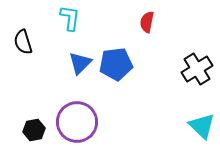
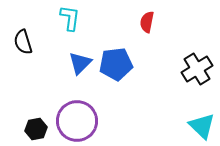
purple circle: moved 1 px up
black hexagon: moved 2 px right, 1 px up
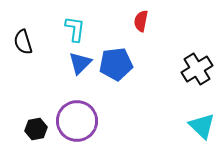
cyan L-shape: moved 5 px right, 11 px down
red semicircle: moved 6 px left, 1 px up
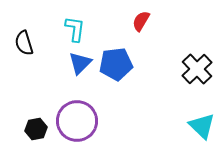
red semicircle: rotated 20 degrees clockwise
black semicircle: moved 1 px right, 1 px down
black cross: rotated 12 degrees counterclockwise
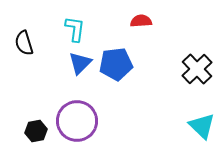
red semicircle: rotated 55 degrees clockwise
black hexagon: moved 2 px down
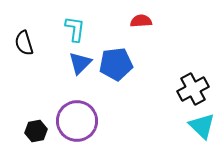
black cross: moved 4 px left, 20 px down; rotated 16 degrees clockwise
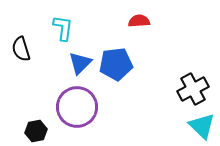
red semicircle: moved 2 px left
cyan L-shape: moved 12 px left, 1 px up
black semicircle: moved 3 px left, 6 px down
purple circle: moved 14 px up
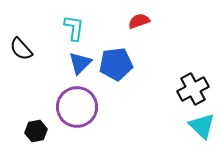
red semicircle: rotated 15 degrees counterclockwise
cyan L-shape: moved 11 px right
black semicircle: rotated 25 degrees counterclockwise
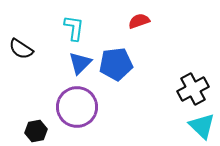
black semicircle: rotated 15 degrees counterclockwise
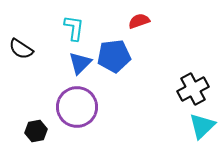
blue pentagon: moved 2 px left, 8 px up
cyan triangle: rotated 32 degrees clockwise
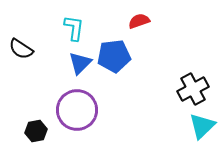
purple circle: moved 3 px down
